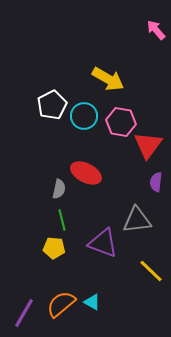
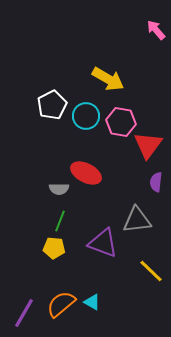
cyan circle: moved 2 px right
gray semicircle: rotated 78 degrees clockwise
green line: moved 2 px left, 1 px down; rotated 35 degrees clockwise
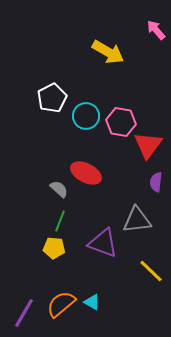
yellow arrow: moved 27 px up
white pentagon: moved 7 px up
gray semicircle: rotated 138 degrees counterclockwise
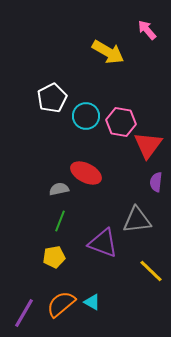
pink arrow: moved 9 px left
gray semicircle: rotated 54 degrees counterclockwise
yellow pentagon: moved 9 px down; rotated 15 degrees counterclockwise
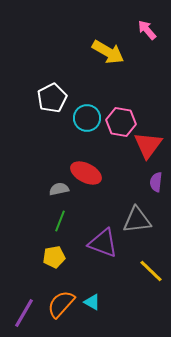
cyan circle: moved 1 px right, 2 px down
orange semicircle: rotated 8 degrees counterclockwise
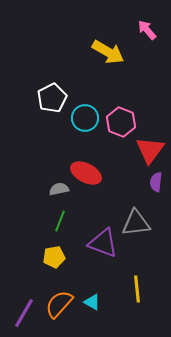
cyan circle: moved 2 px left
pink hexagon: rotated 12 degrees clockwise
red triangle: moved 2 px right, 5 px down
gray triangle: moved 1 px left, 3 px down
yellow line: moved 14 px left, 18 px down; rotated 40 degrees clockwise
orange semicircle: moved 2 px left
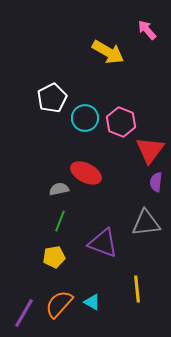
gray triangle: moved 10 px right
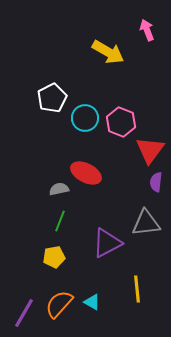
pink arrow: rotated 20 degrees clockwise
purple triangle: moved 4 px right; rotated 48 degrees counterclockwise
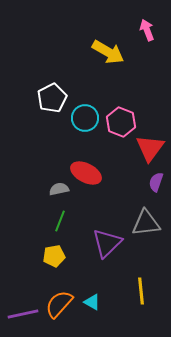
red triangle: moved 2 px up
purple semicircle: rotated 12 degrees clockwise
purple triangle: rotated 16 degrees counterclockwise
yellow pentagon: moved 1 px up
yellow line: moved 4 px right, 2 px down
purple line: moved 1 px left, 1 px down; rotated 48 degrees clockwise
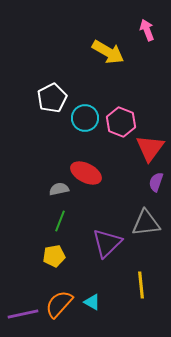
yellow line: moved 6 px up
